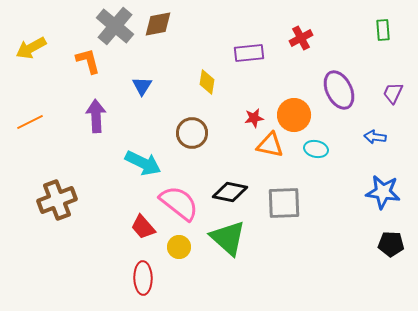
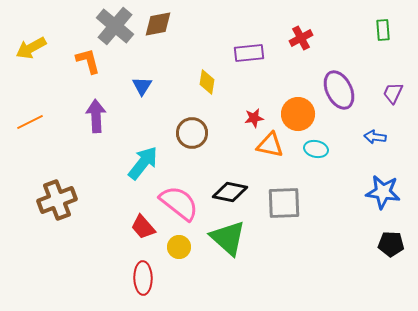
orange circle: moved 4 px right, 1 px up
cyan arrow: rotated 78 degrees counterclockwise
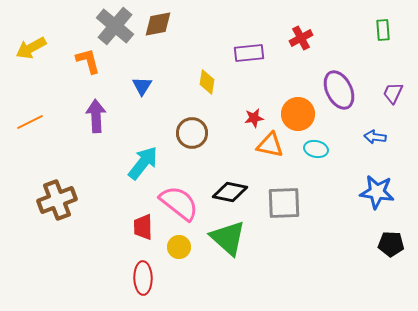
blue star: moved 6 px left
red trapezoid: rotated 40 degrees clockwise
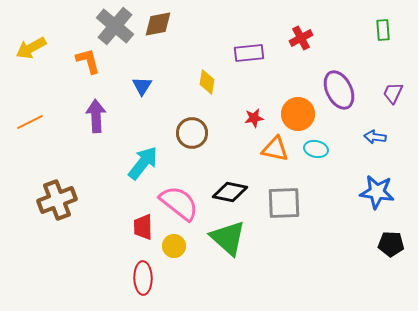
orange triangle: moved 5 px right, 4 px down
yellow circle: moved 5 px left, 1 px up
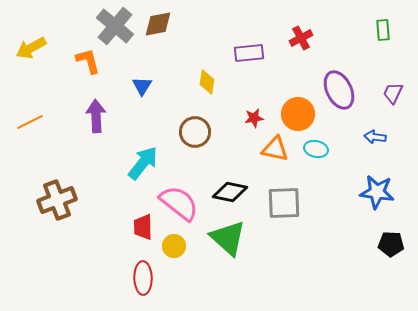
brown circle: moved 3 px right, 1 px up
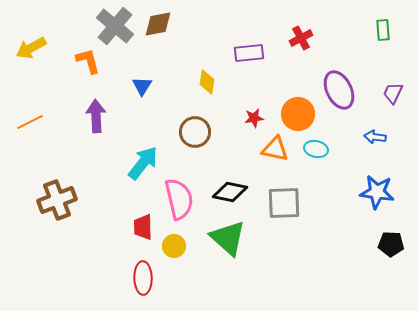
pink semicircle: moved 4 px up; rotated 39 degrees clockwise
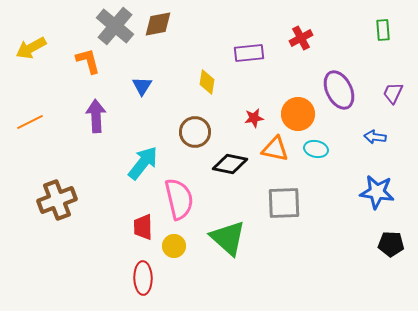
black diamond: moved 28 px up
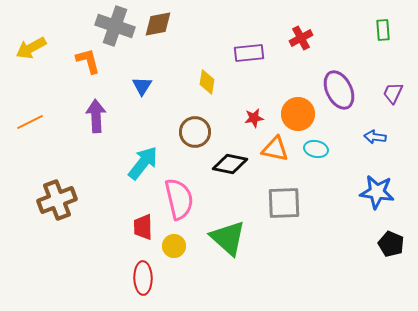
gray cross: rotated 21 degrees counterclockwise
black pentagon: rotated 20 degrees clockwise
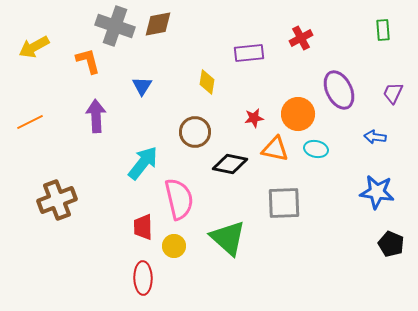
yellow arrow: moved 3 px right, 1 px up
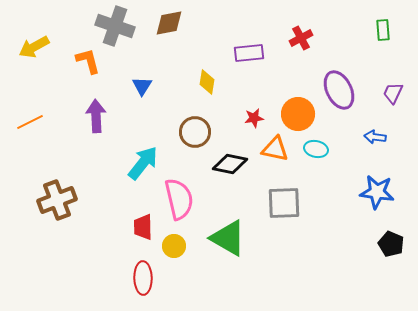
brown diamond: moved 11 px right, 1 px up
green triangle: rotated 12 degrees counterclockwise
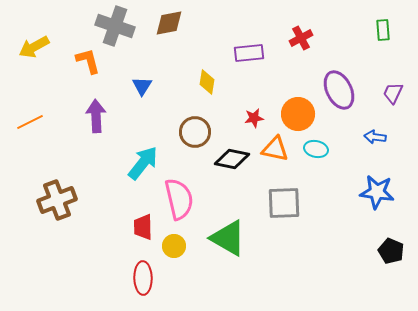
black diamond: moved 2 px right, 5 px up
black pentagon: moved 7 px down
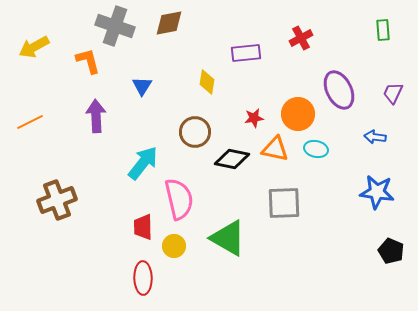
purple rectangle: moved 3 px left
